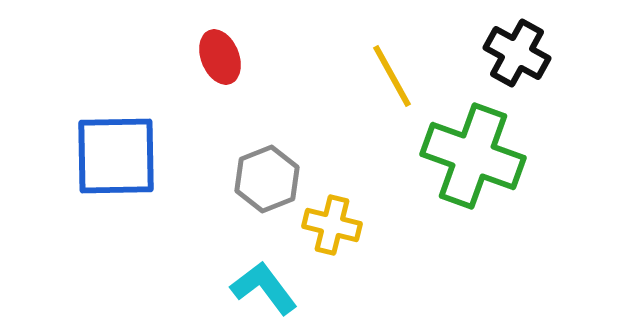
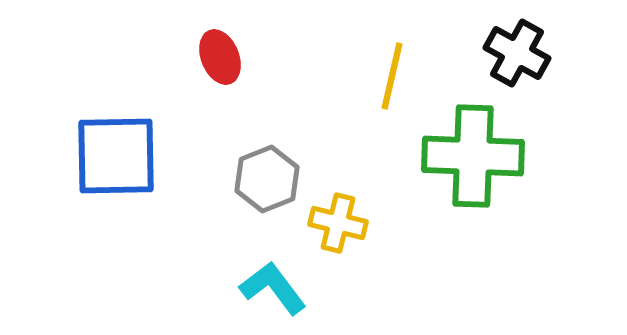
yellow line: rotated 42 degrees clockwise
green cross: rotated 18 degrees counterclockwise
yellow cross: moved 6 px right, 2 px up
cyan L-shape: moved 9 px right
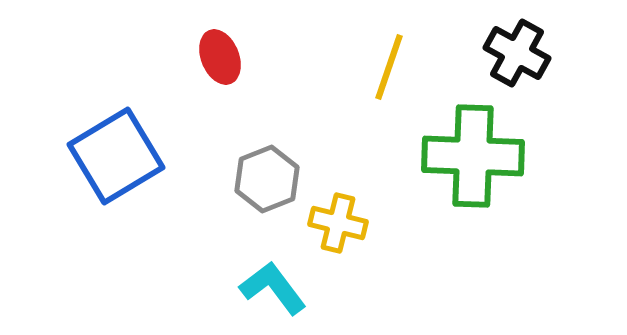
yellow line: moved 3 px left, 9 px up; rotated 6 degrees clockwise
blue square: rotated 30 degrees counterclockwise
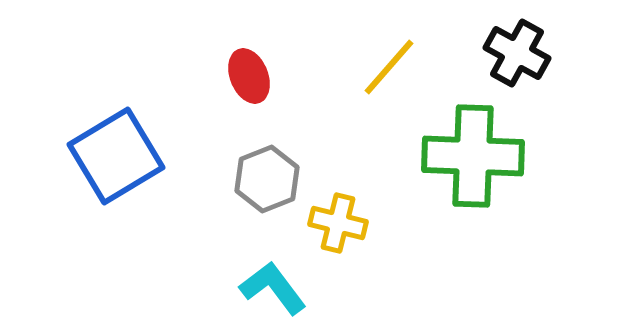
red ellipse: moved 29 px right, 19 px down
yellow line: rotated 22 degrees clockwise
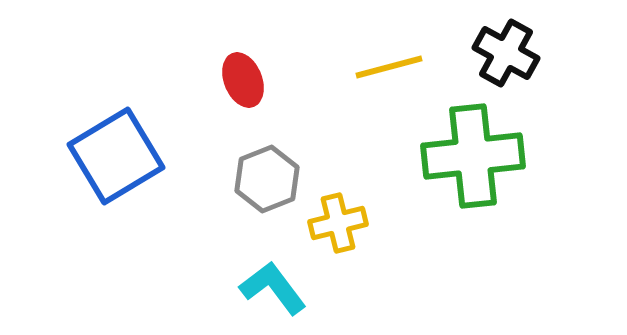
black cross: moved 11 px left
yellow line: rotated 34 degrees clockwise
red ellipse: moved 6 px left, 4 px down
green cross: rotated 8 degrees counterclockwise
yellow cross: rotated 28 degrees counterclockwise
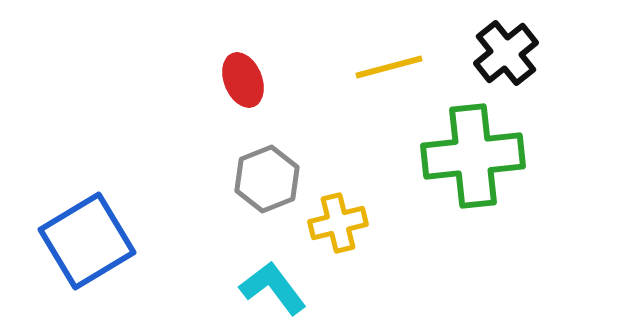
black cross: rotated 22 degrees clockwise
blue square: moved 29 px left, 85 px down
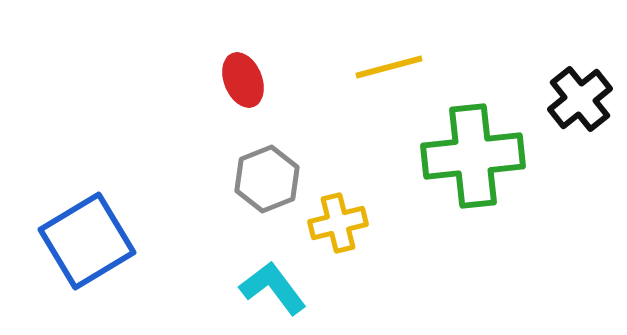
black cross: moved 74 px right, 46 px down
